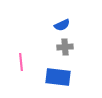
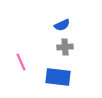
pink line: rotated 18 degrees counterclockwise
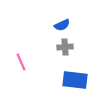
blue rectangle: moved 17 px right, 3 px down
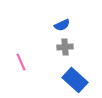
blue rectangle: rotated 35 degrees clockwise
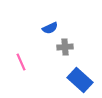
blue semicircle: moved 12 px left, 3 px down
blue rectangle: moved 5 px right
